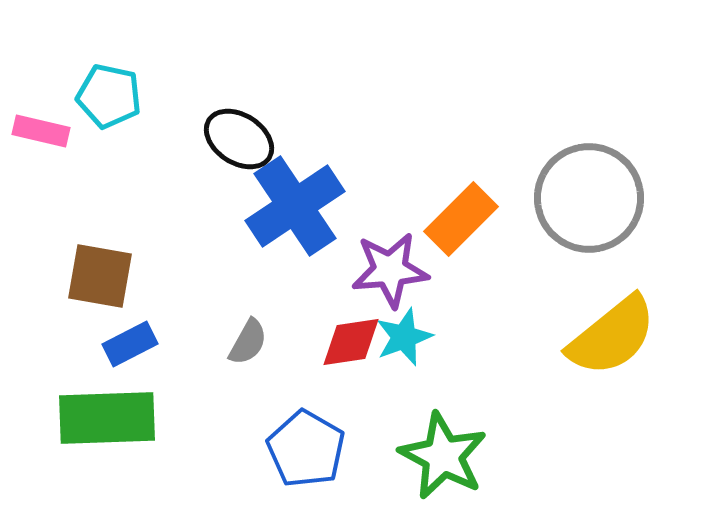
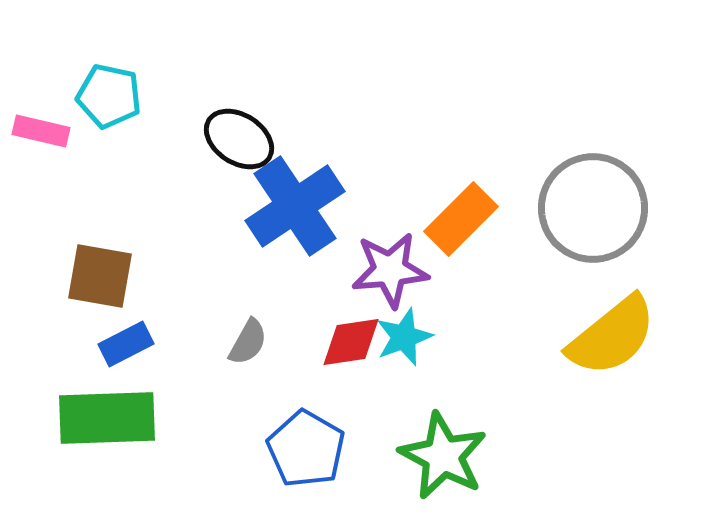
gray circle: moved 4 px right, 10 px down
blue rectangle: moved 4 px left
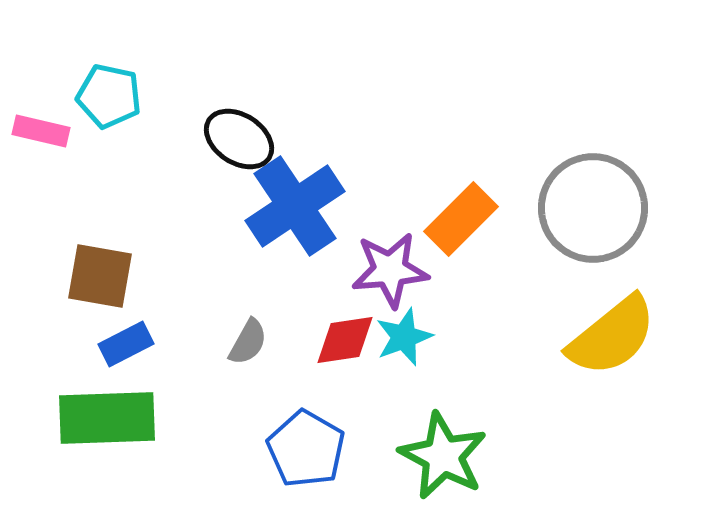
red diamond: moved 6 px left, 2 px up
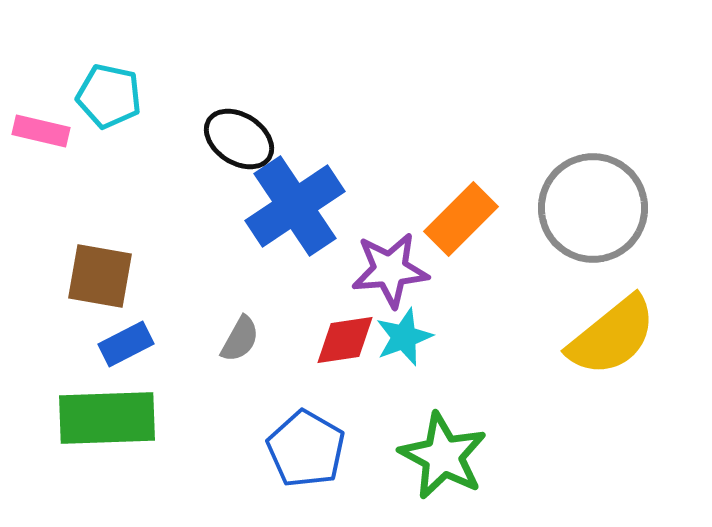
gray semicircle: moved 8 px left, 3 px up
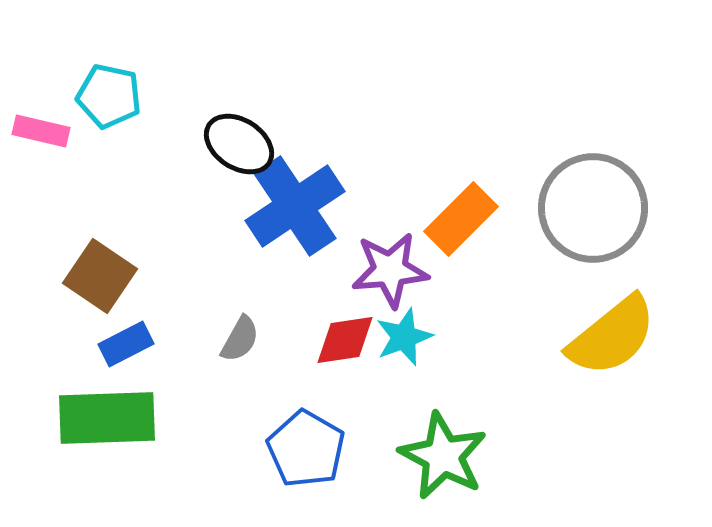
black ellipse: moved 5 px down
brown square: rotated 24 degrees clockwise
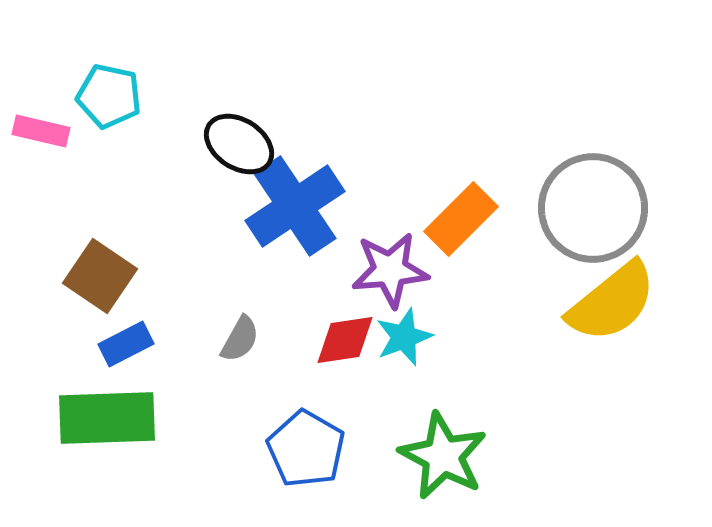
yellow semicircle: moved 34 px up
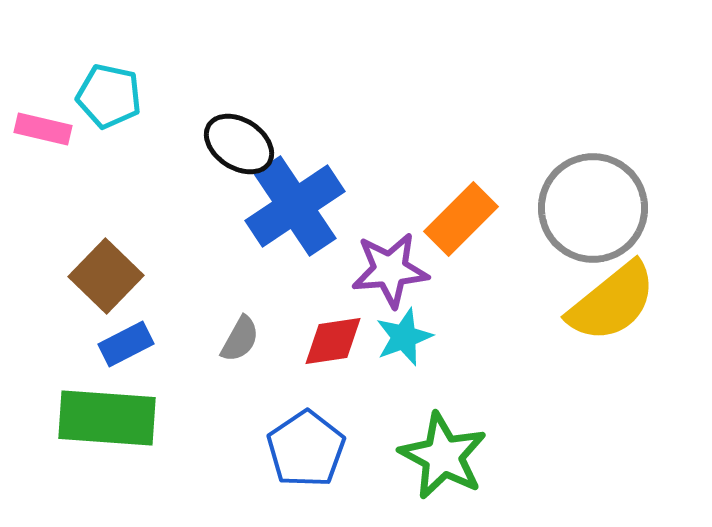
pink rectangle: moved 2 px right, 2 px up
brown square: moved 6 px right; rotated 10 degrees clockwise
red diamond: moved 12 px left, 1 px down
green rectangle: rotated 6 degrees clockwise
blue pentagon: rotated 8 degrees clockwise
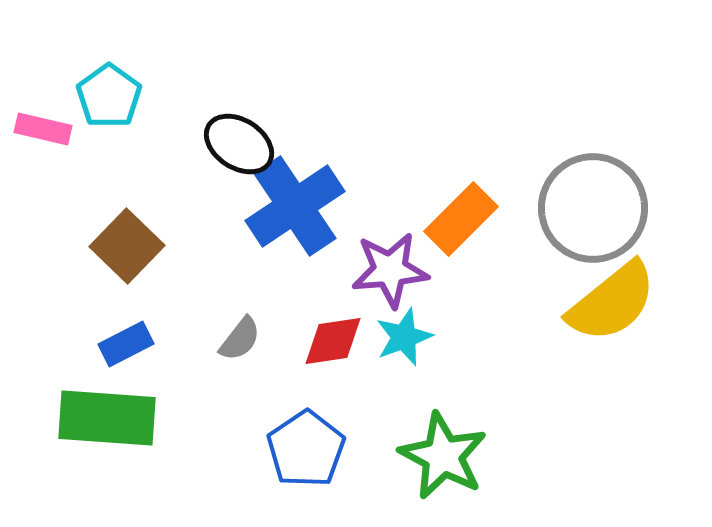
cyan pentagon: rotated 24 degrees clockwise
brown square: moved 21 px right, 30 px up
gray semicircle: rotated 9 degrees clockwise
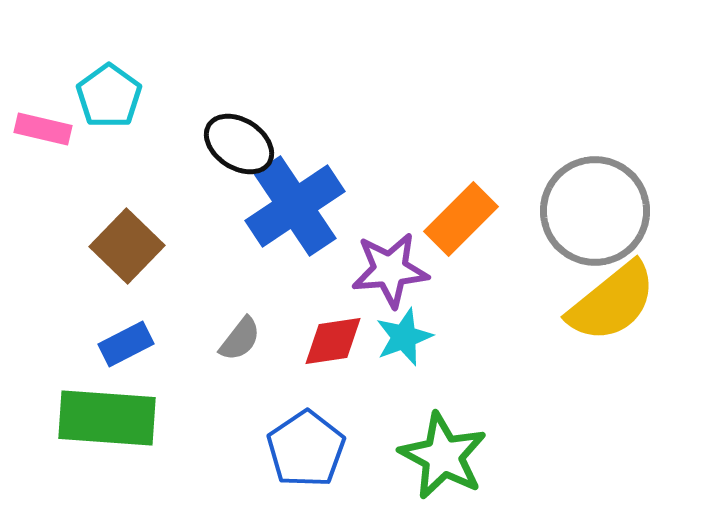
gray circle: moved 2 px right, 3 px down
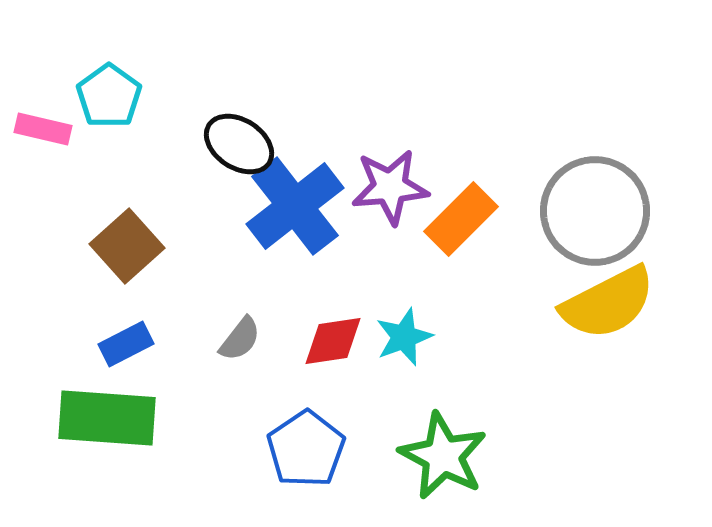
blue cross: rotated 4 degrees counterclockwise
brown square: rotated 4 degrees clockwise
purple star: moved 83 px up
yellow semicircle: moved 4 px left, 1 px down; rotated 12 degrees clockwise
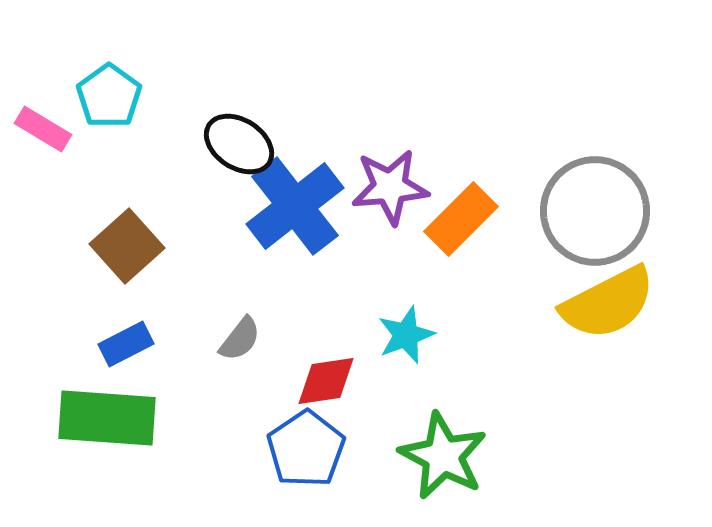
pink rectangle: rotated 18 degrees clockwise
cyan star: moved 2 px right, 2 px up
red diamond: moved 7 px left, 40 px down
